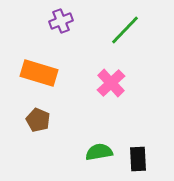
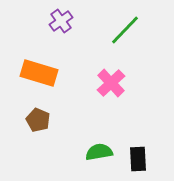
purple cross: rotated 15 degrees counterclockwise
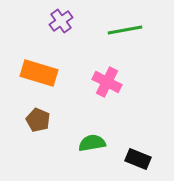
green line: rotated 36 degrees clockwise
pink cross: moved 4 px left, 1 px up; rotated 20 degrees counterclockwise
green semicircle: moved 7 px left, 9 px up
black rectangle: rotated 65 degrees counterclockwise
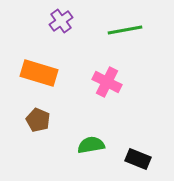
green semicircle: moved 1 px left, 2 px down
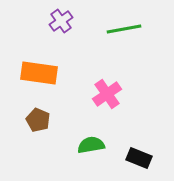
green line: moved 1 px left, 1 px up
orange rectangle: rotated 9 degrees counterclockwise
pink cross: moved 12 px down; rotated 28 degrees clockwise
black rectangle: moved 1 px right, 1 px up
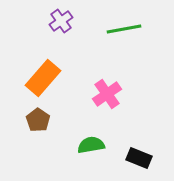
orange rectangle: moved 4 px right, 5 px down; rotated 57 degrees counterclockwise
brown pentagon: rotated 10 degrees clockwise
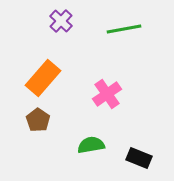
purple cross: rotated 10 degrees counterclockwise
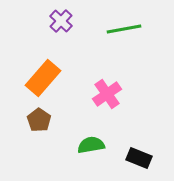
brown pentagon: moved 1 px right
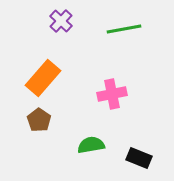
pink cross: moved 5 px right; rotated 24 degrees clockwise
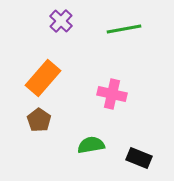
pink cross: rotated 24 degrees clockwise
